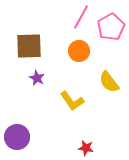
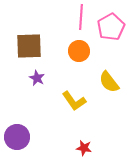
pink line: rotated 25 degrees counterclockwise
yellow L-shape: moved 2 px right
red star: moved 2 px left
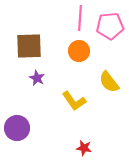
pink line: moved 1 px left, 1 px down
pink pentagon: moved 1 px left, 1 px up; rotated 24 degrees clockwise
purple circle: moved 9 px up
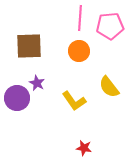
purple star: moved 5 px down
yellow semicircle: moved 5 px down
purple circle: moved 30 px up
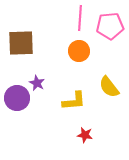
brown square: moved 8 px left, 3 px up
yellow L-shape: rotated 60 degrees counterclockwise
red star: moved 1 px right, 13 px up
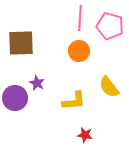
pink pentagon: rotated 20 degrees clockwise
purple circle: moved 2 px left
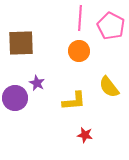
pink pentagon: moved 1 px right; rotated 12 degrees clockwise
